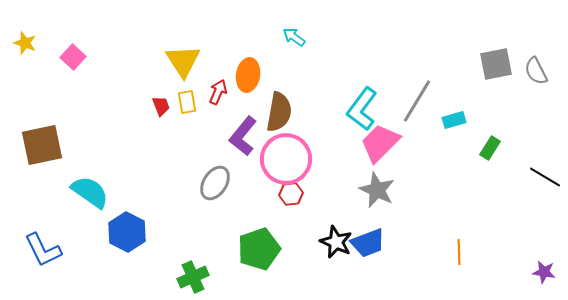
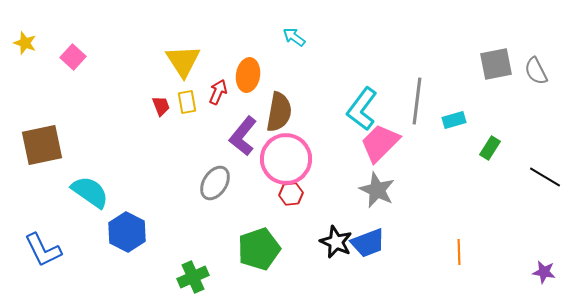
gray line: rotated 24 degrees counterclockwise
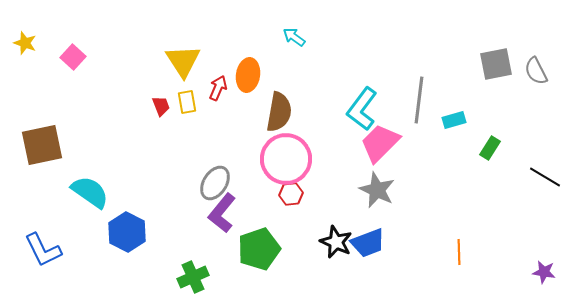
red arrow: moved 4 px up
gray line: moved 2 px right, 1 px up
purple L-shape: moved 21 px left, 77 px down
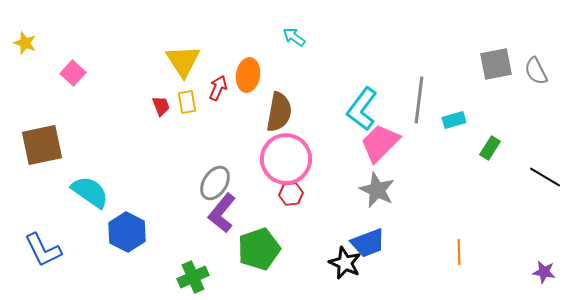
pink square: moved 16 px down
black star: moved 9 px right, 21 px down
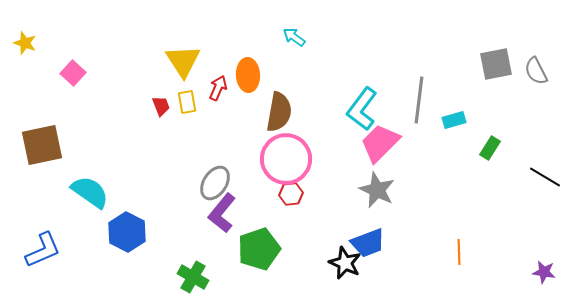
orange ellipse: rotated 12 degrees counterclockwise
blue L-shape: rotated 87 degrees counterclockwise
green cross: rotated 36 degrees counterclockwise
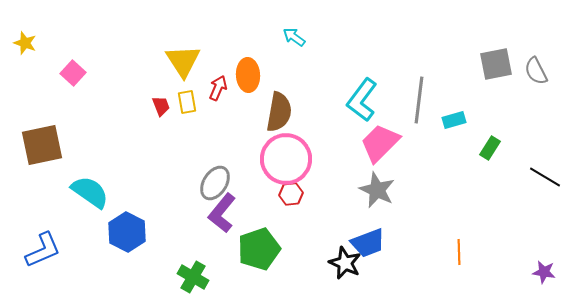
cyan L-shape: moved 9 px up
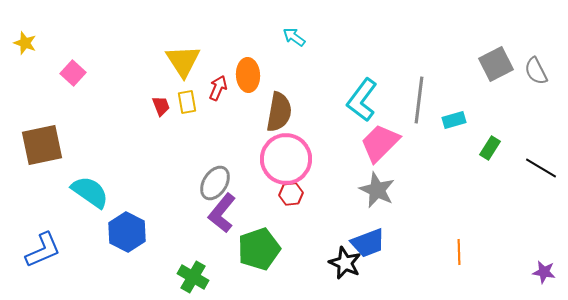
gray square: rotated 16 degrees counterclockwise
black line: moved 4 px left, 9 px up
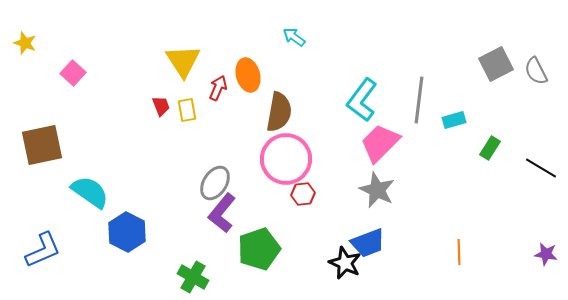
orange ellipse: rotated 12 degrees counterclockwise
yellow rectangle: moved 8 px down
red hexagon: moved 12 px right
purple star: moved 2 px right, 18 px up
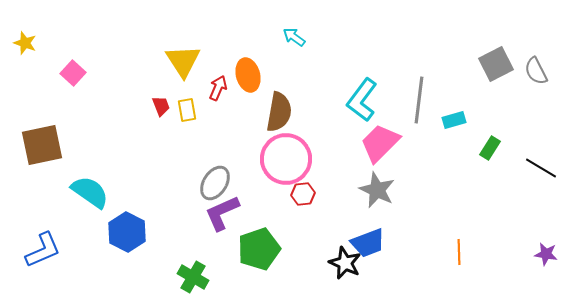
purple L-shape: rotated 27 degrees clockwise
